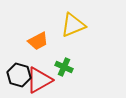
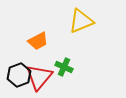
yellow triangle: moved 8 px right, 4 px up
black hexagon: rotated 25 degrees clockwise
red triangle: moved 3 px up; rotated 20 degrees counterclockwise
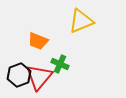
orange trapezoid: rotated 50 degrees clockwise
green cross: moved 4 px left, 3 px up
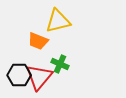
yellow triangle: moved 23 px left; rotated 8 degrees clockwise
black hexagon: rotated 20 degrees clockwise
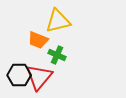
orange trapezoid: moved 1 px up
green cross: moved 3 px left, 9 px up
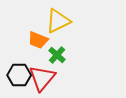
yellow triangle: rotated 12 degrees counterclockwise
green cross: rotated 18 degrees clockwise
red triangle: moved 3 px right, 1 px down
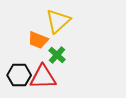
yellow triangle: rotated 16 degrees counterclockwise
red triangle: moved 1 px right, 1 px up; rotated 48 degrees clockwise
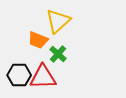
green cross: moved 1 px right, 1 px up
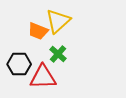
orange trapezoid: moved 9 px up
black hexagon: moved 11 px up
